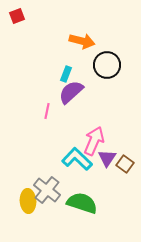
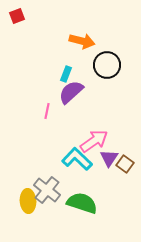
pink arrow: rotated 32 degrees clockwise
purple triangle: moved 2 px right
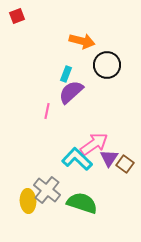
pink arrow: moved 3 px down
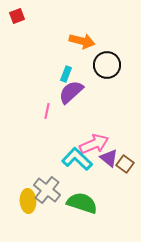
pink arrow: rotated 12 degrees clockwise
purple triangle: rotated 24 degrees counterclockwise
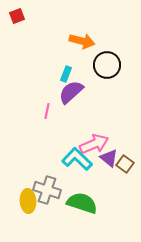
gray cross: rotated 20 degrees counterclockwise
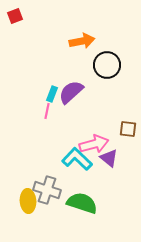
red square: moved 2 px left
orange arrow: rotated 25 degrees counterclockwise
cyan rectangle: moved 14 px left, 20 px down
pink arrow: rotated 8 degrees clockwise
brown square: moved 3 px right, 35 px up; rotated 30 degrees counterclockwise
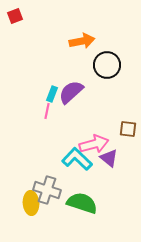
yellow ellipse: moved 3 px right, 2 px down
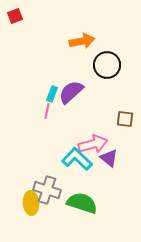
brown square: moved 3 px left, 10 px up
pink arrow: moved 1 px left
